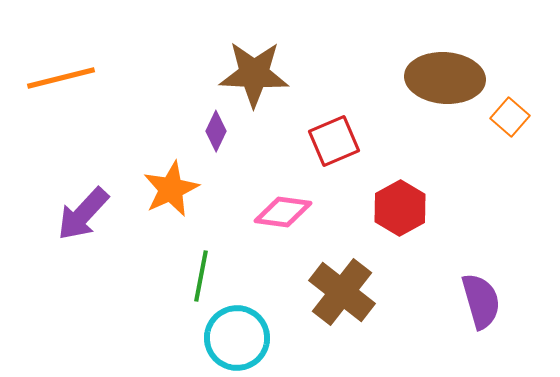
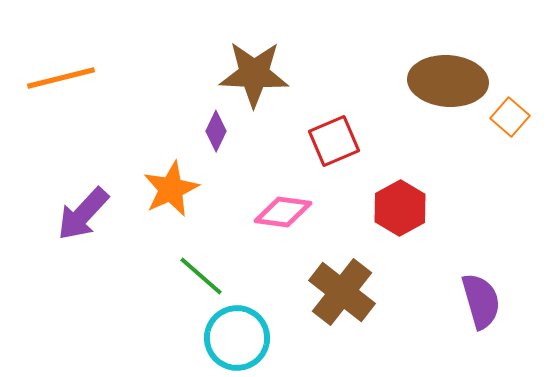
brown ellipse: moved 3 px right, 3 px down
green line: rotated 60 degrees counterclockwise
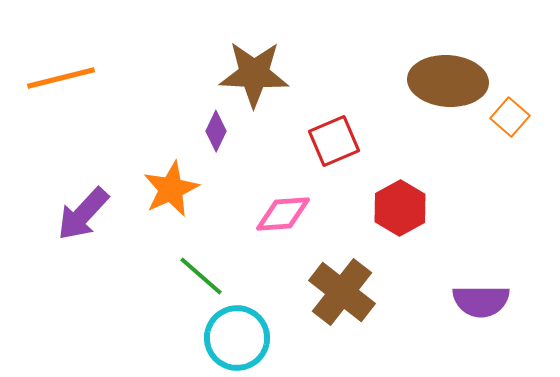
pink diamond: moved 2 px down; rotated 12 degrees counterclockwise
purple semicircle: rotated 106 degrees clockwise
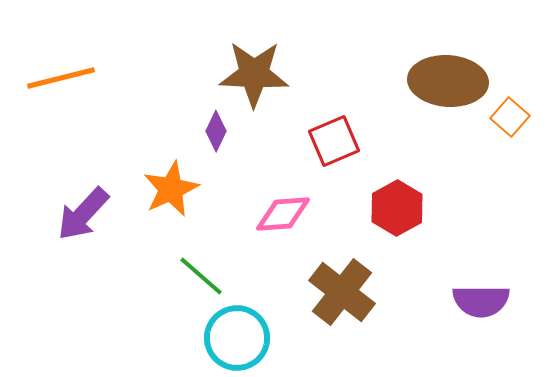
red hexagon: moved 3 px left
